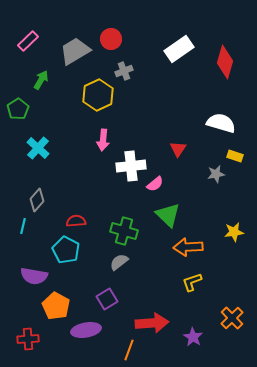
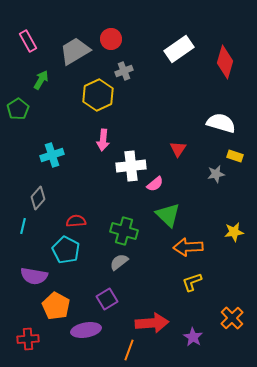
pink rectangle: rotated 75 degrees counterclockwise
cyan cross: moved 14 px right, 7 px down; rotated 30 degrees clockwise
gray diamond: moved 1 px right, 2 px up
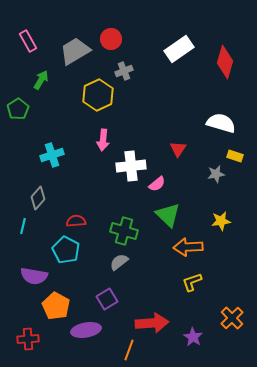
pink semicircle: moved 2 px right
yellow star: moved 13 px left, 11 px up
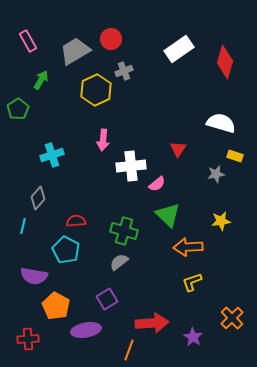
yellow hexagon: moved 2 px left, 5 px up
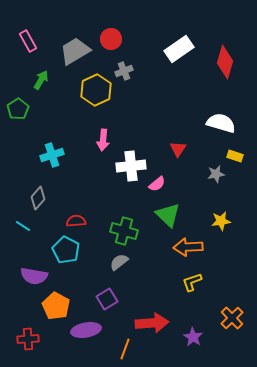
cyan line: rotated 70 degrees counterclockwise
orange line: moved 4 px left, 1 px up
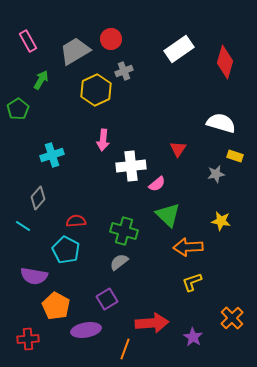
yellow star: rotated 18 degrees clockwise
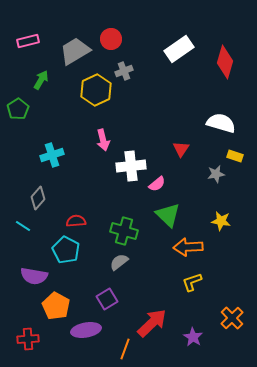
pink rectangle: rotated 75 degrees counterclockwise
pink arrow: rotated 20 degrees counterclockwise
red triangle: moved 3 px right
red arrow: rotated 40 degrees counterclockwise
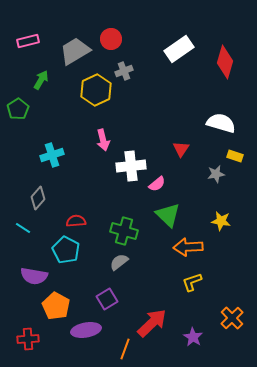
cyan line: moved 2 px down
